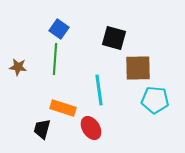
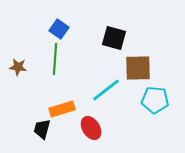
cyan line: moved 7 px right; rotated 60 degrees clockwise
orange rectangle: moved 1 px left, 1 px down; rotated 35 degrees counterclockwise
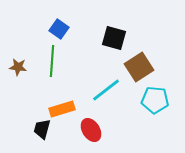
green line: moved 3 px left, 2 px down
brown square: moved 1 px right, 1 px up; rotated 32 degrees counterclockwise
red ellipse: moved 2 px down
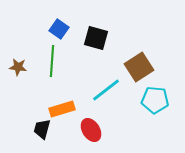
black square: moved 18 px left
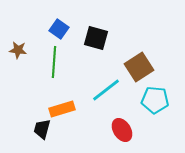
green line: moved 2 px right, 1 px down
brown star: moved 17 px up
red ellipse: moved 31 px right
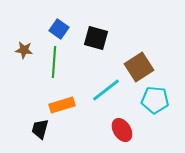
brown star: moved 6 px right
orange rectangle: moved 4 px up
black trapezoid: moved 2 px left
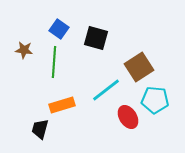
red ellipse: moved 6 px right, 13 px up
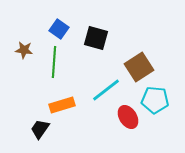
black trapezoid: rotated 20 degrees clockwise
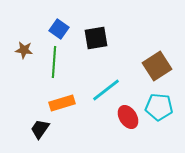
black square: rotated 25 degrees counterclockwise
brown square: moved 18 px right, 1 px up
cyan pentagon: moved 4 px right, 7 px down
orange rectangle: moved 2 px up
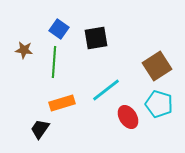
cyan pentagon: moved 3 px up; rotated 12 degrees clockwise
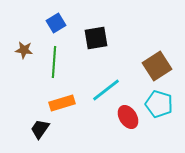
blue square: moved 3 px left, 6 px up; rotated 24 degrees clockwise
